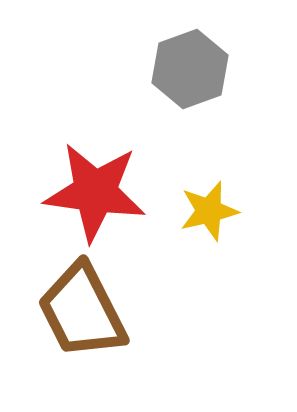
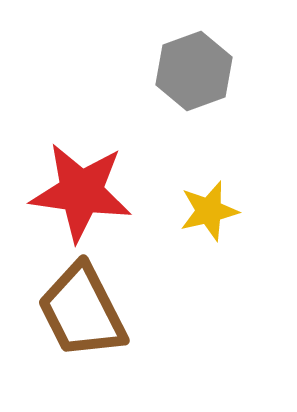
gray hexagon: moved 4 px right, 2 px down
red star: moved 14 px left
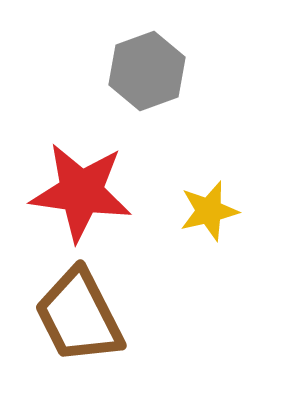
gray hexagon: moved 47 px left
brown trapezoid: moved 3 px left, 5 px down
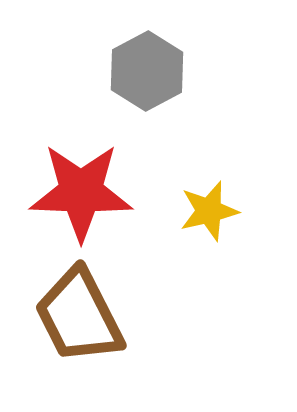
gray hexagon: rotated 8 degrees counterclockwise
red star: rotated 6 degrees counterclockwise
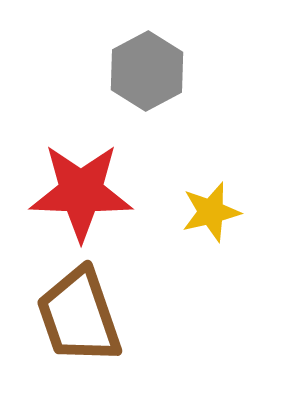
yellow star: moved 2 px right, 1 px down
brown trapezoid: rotated 8 degrees clockwise
